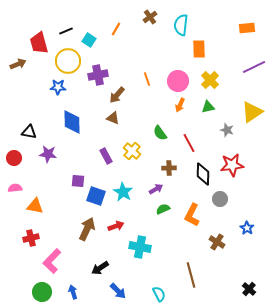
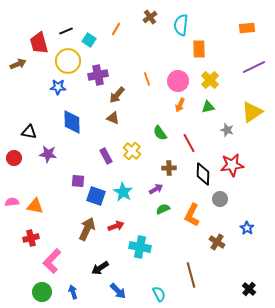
pink semicircle at (15, 188): moved 3 px left, 14 px down
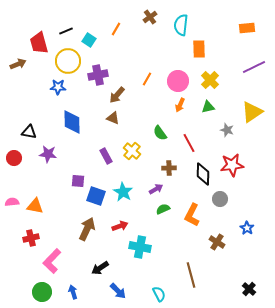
orange line at (147, 79): rotated 48 degrees clockwise
red arrow at (116, 226): moved 4 px right
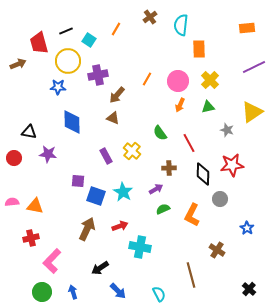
brown cross at (217, 242): moved 8 px down
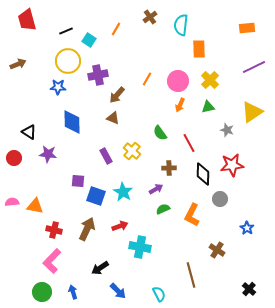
red trapezoid at (39, 43): moved 12 px left, 23 px up
black triangle at (29, 132): rotated 21 degrees clockwise
red cross at (31, 238): moved 23 px right, 8 px up; rotated 28 degrees clockwise
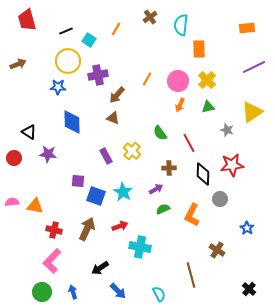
yellow cross at (210, 80): moved 3 px left
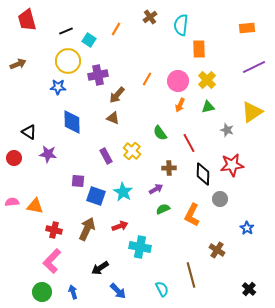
cyan semicircle at (159, 294): moved 3 px right, 5 px up
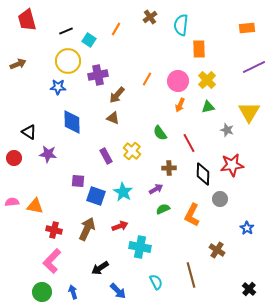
yellow triangle at (252, 112): moved 3 px left; rotated 25 degrees counterclockwise
cyan semicircle at (162, 289): moved 6 px left, 7 px up
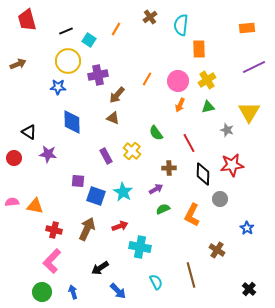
yellow cross at (207, 80): rotated 12 degrees clockwise
green semicircle at (160, 133): moved 4 px left
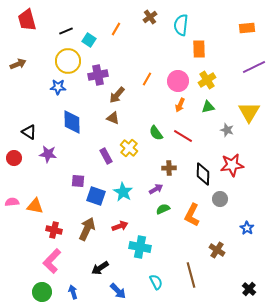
red line at (189, 143): moved 6 px left, 7 px up; rotated 30 degrees counterclockwise
yellow cross at (132, 151): moved 3 px left, 3 px up
